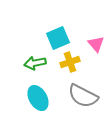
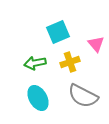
cyan square: moved 6 px up
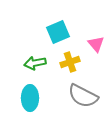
cyan ellipse: moved 8 px left; rotated 30 degrees clockwise
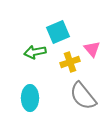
pink triangle: moved 4 px left, 5 px down
green arrow: moved 11 px up
gray semicircle: rotated 24 degrees clockwise
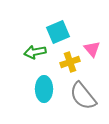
cyan ellipse: moved 14 px right, 9 px up
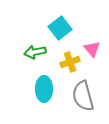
cyan square: moved 2 px right, 4 px up; rotated 15 degrees counterclockwise
gray semicircle: rotated 24 degrees clockwise
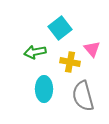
yellow cross: rotated 30 degrees clockwise
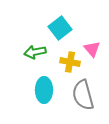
cyan ellipse: moved 1 px down
gray semicircle: moved 1 px up
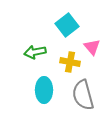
cyan square: moved 7 px right, 3 px up
pink triangle: moved 2 px up
